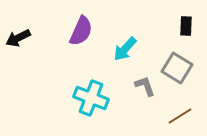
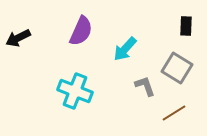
cyan cross: moved 16 px left, 7 px up
brown line: moved 6 px left, 3 px up
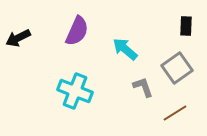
purple semicircle: moved 4 px left
cyan arrow: rotated 88 degrees clockwise
gray square: rotated 24 degrees clockwise
gray L-shape: moved 2 px left, 1 px down
brown line: moved 1 px right
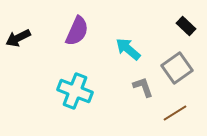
black rectangle: rotated 48 degrees counterclockwise
cyan arrow: moved 3 px right
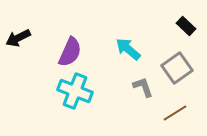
purple semicircle: moved 7 px left, 21 px down
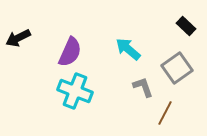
brown line: moved 10 px left; rotated 30 degrees counterclockwise
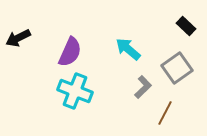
gray L-shape: rotated 65 degrees clockwise
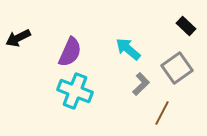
gray L-shape: moved 2 px left, 3 px up
brown line: moved 3 px left
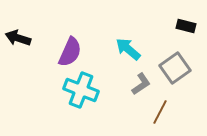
black rectangle: rotated 30 degrees counterclockwise
black arrow: rotated 45 degrees clockwise
gray square: moved 2 px left
gray L-shape: rotated 10 degrees clockwise
cyan cross: moved 6 px right, 1 px up
brown line: moved 2 px left, 1 px up
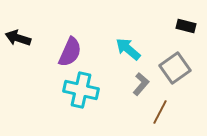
gray L-shape: rotated 15 degrees counterclockwise
cyan cross: rotated 8 degrees counterclockwise
